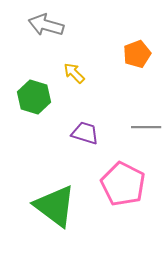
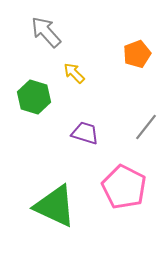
gray arrow: moved 7 px down; rotated 32 degrees clockwise
gray line: rotated 52 degrees counterclockwise
pink pentagon: moved 1 px right, 3 px down
green triangle: rotated 12 degrees counterclockwise
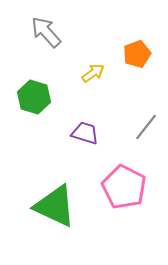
yellow arrow: moved 19 px right; rotated 100 degrees clockwise
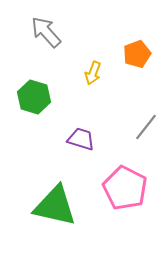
yellow arrow: rotated 145 degrees clockwise
purple trapezoid: moved 4 px left, 6 px down
pink pentagon: moved 1 px right, 1 px down
green triangle: rotated 12 degrees counterclockwise
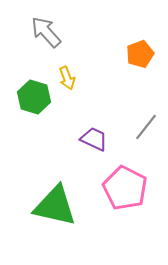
orange pentagon: moved 3 px right
yellow arrow: moved 26 px left, 5 px down; rotated 40 degrees counterclockwise
purple trapezoid: moved 13 px right; rotated 8 degrees clockwise
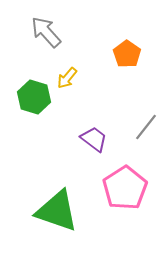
orange pentagon: moved 13 px left; rotated 16 degrees counterclockwise
yellow arrow: rotated 60 degrees clockwise
purple trapezoid: rotated 12 degrees clockwise
pink pentagon: rotated 12 degrees clockwise
green triangle: moved 2 px right, 5 px down; rotated 6 degrees clockwise
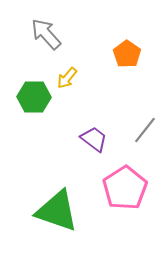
gray arrow: moved 2 px down
green hexagon: rotated 16 degrees counterclockwise
gray line: moved 1 px left, 3 px down
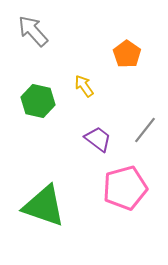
gray arrow: moved 13 px left, 3 px up
yellow arrow: moved 17 px right, 8 px down; rotated 105 degrees clockwise
green hexagon: moved 4 px right, 4 px down; rotated 12 degrees clockwise
purple trapezoid: moved 4 px right
pink pentagon: rotated 18 degrees clockwise
green triangle: moved 13 px left, 5 px up
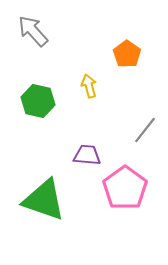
yellow arrow: moved 5 px right; rotated 20 degrees clockwise
purple trapezoid: moved 11 px left, 16 px down; rotated 32 degrees counterclockwise
pink pentagon: rotated 21 degrees counterclockwise
green triangle: moved 6 px up
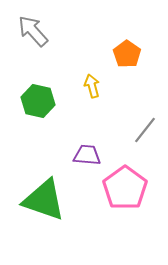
yellow arrow: moved 3 px right
